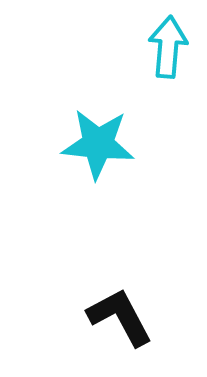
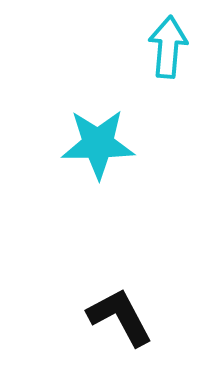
cyan star: rotated 6 degrees counterclockwise
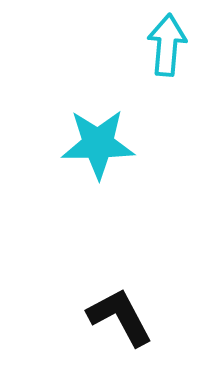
cyan arrow: moved 1 px left, 2 px up
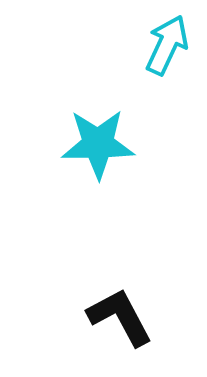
cyan arrow: rotated 20 degrees clockwise
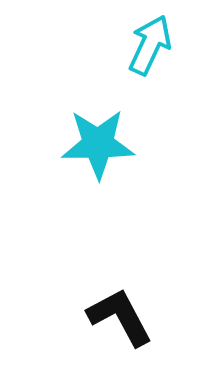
cyan arrow: moved 17 px left
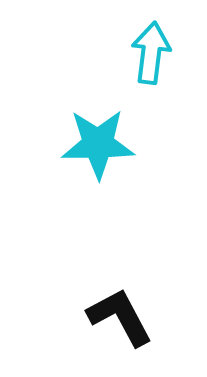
cyan arrow: moved 1 px right, 8 px down; rotated 18 degrees counterclockwise
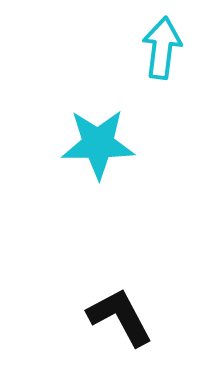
cyan arrow: moved 11 px right, 5 px up
